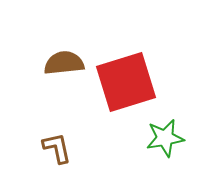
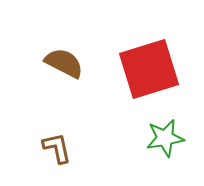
brown semicircle: rotated 33 degrees clockwise
red square: moved 23 px right, 13 px up
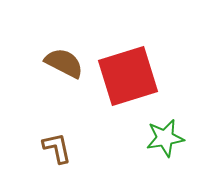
red square: moved 21 px left, 7 px down
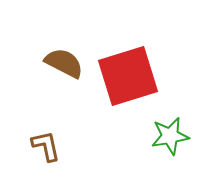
green star: moved 5 px right, 2 px up
brown L-shape: moved 11 px left, 2 px up
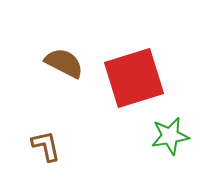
red square: moved 6 px right, 2 px down
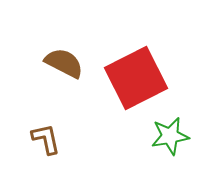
red square: moved 2 px right; rotated 10 degrees counterclockwise
brown L-shape: moved 7 px up
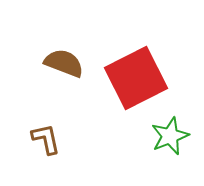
brown semicircle: rotated 6 degrees counterclockwise
green star: rotated 12 degrees counterclockwise
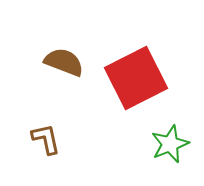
brown semicircle: moved 1 px up
green star: moved 8 px down
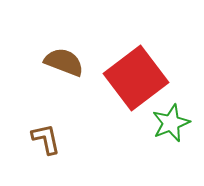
red square: rotated 10 degrees counterclockwise
green star: moved 1 px right, 21 px up
